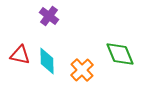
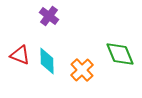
red triangle: rotated 10 degrees clockwise
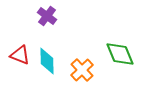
purple cross: moved 2 px left
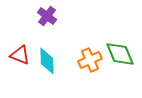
orange cross: moved 8 px right, 10 px up; rotated 20 degrees clockwise
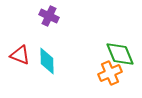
purple cross: moved 2 px right; rotated 12 degrees counterclockwise
orange cross: moved 20 px right, 13 px down
